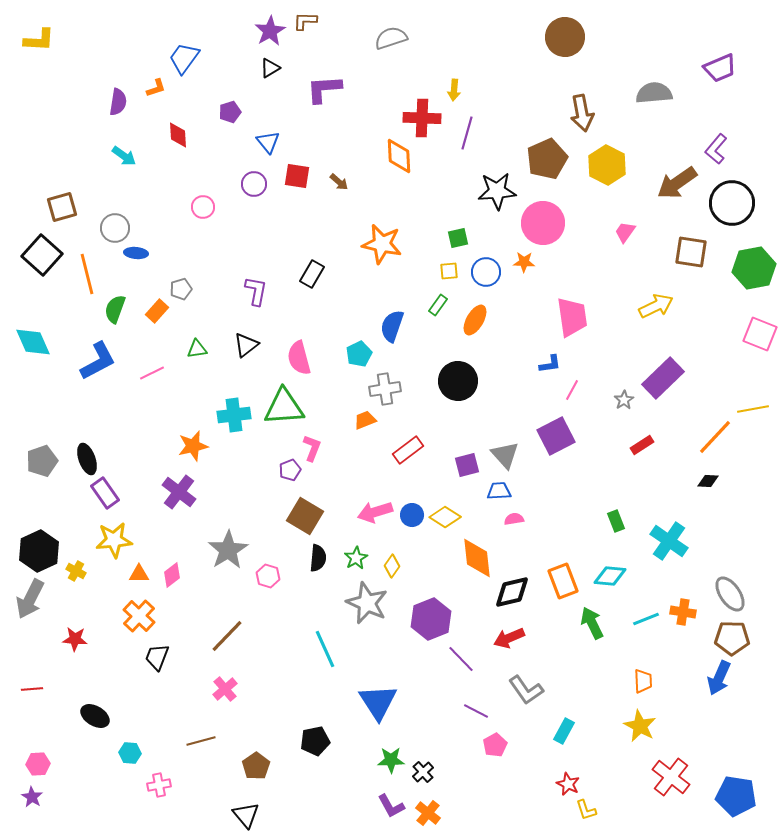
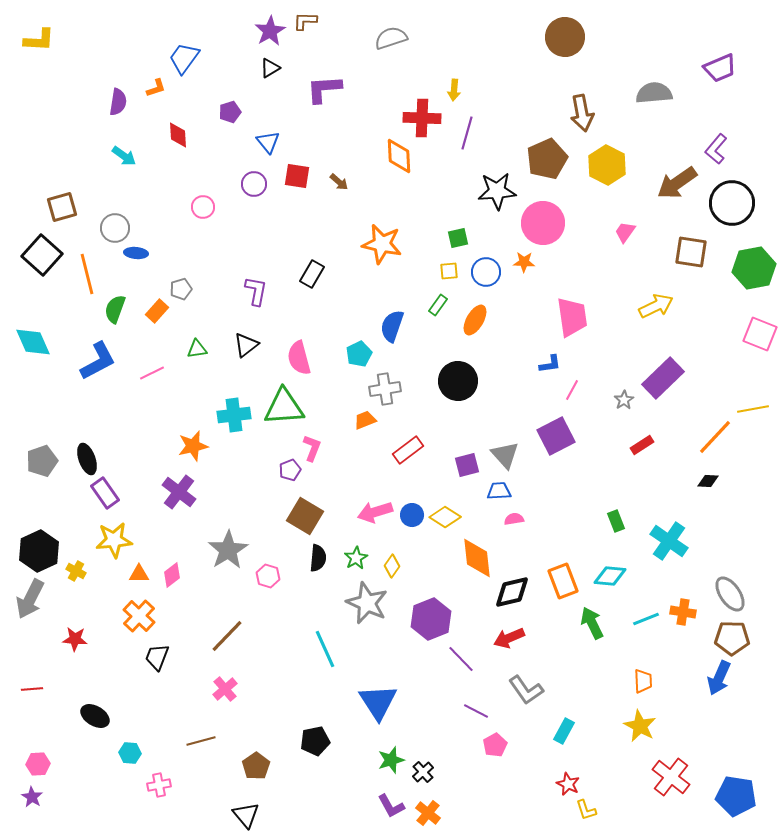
green star at (391, 760): rotated 16 degrees counterclockwise
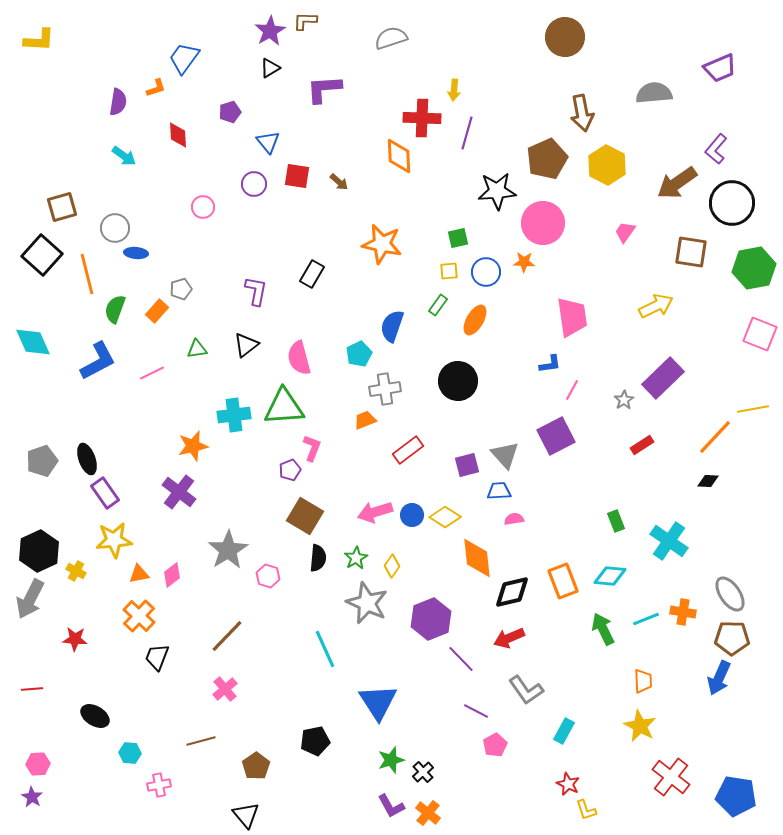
orange triangle at (139, 574): rotated 10 degrees counterclockwise
green arrow at (592, 623): moved 11 px right, 6 px down
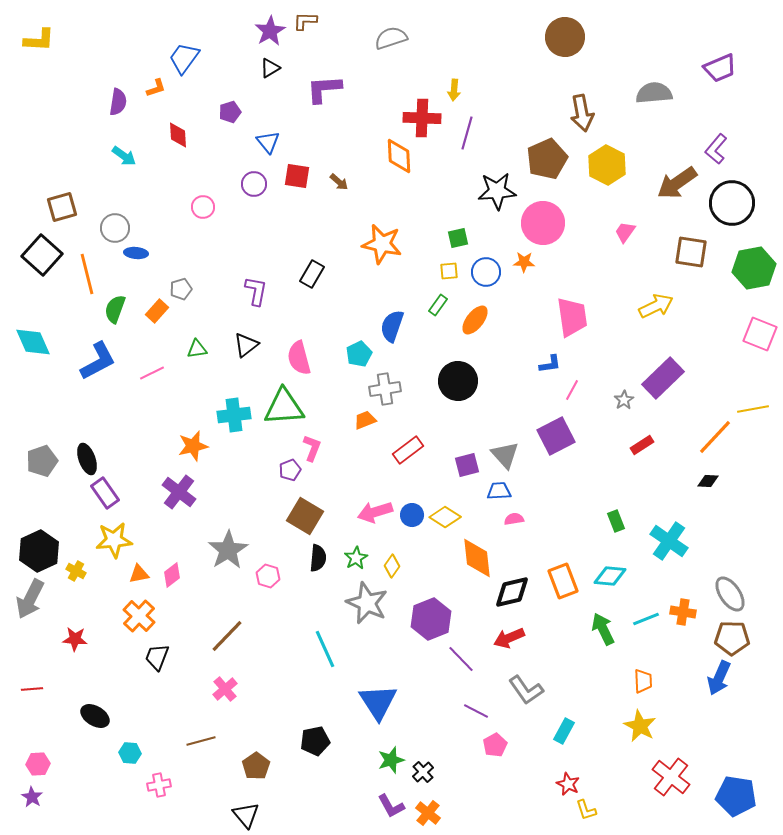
orange ellipse at (475, 320): rotated 8 degrees clockwise
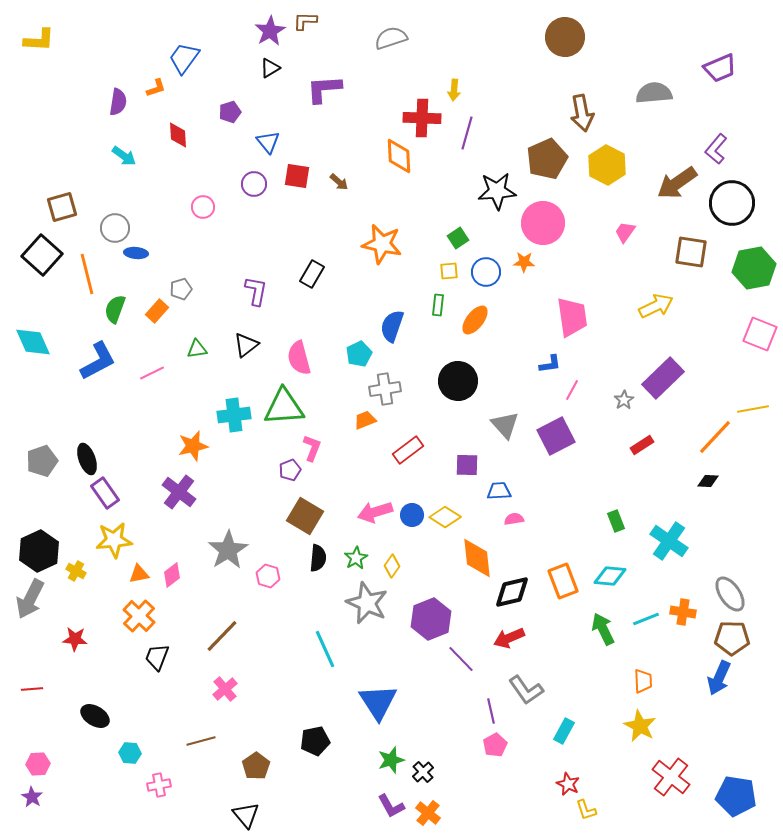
green square at (458, 238): rotated 20 degrees counterclockwise
green rectangle at (438, 305): rotated 30 degrees counterclockwise
gray triangle at (505, 455): moved 30 px up
purple square at (467, 465): rotated 15 degrees clockwise
brown line at (227, 636): moved 5 px left
purple line at (476, 711): moved 15 px right; rotated 50 degrees clockwise
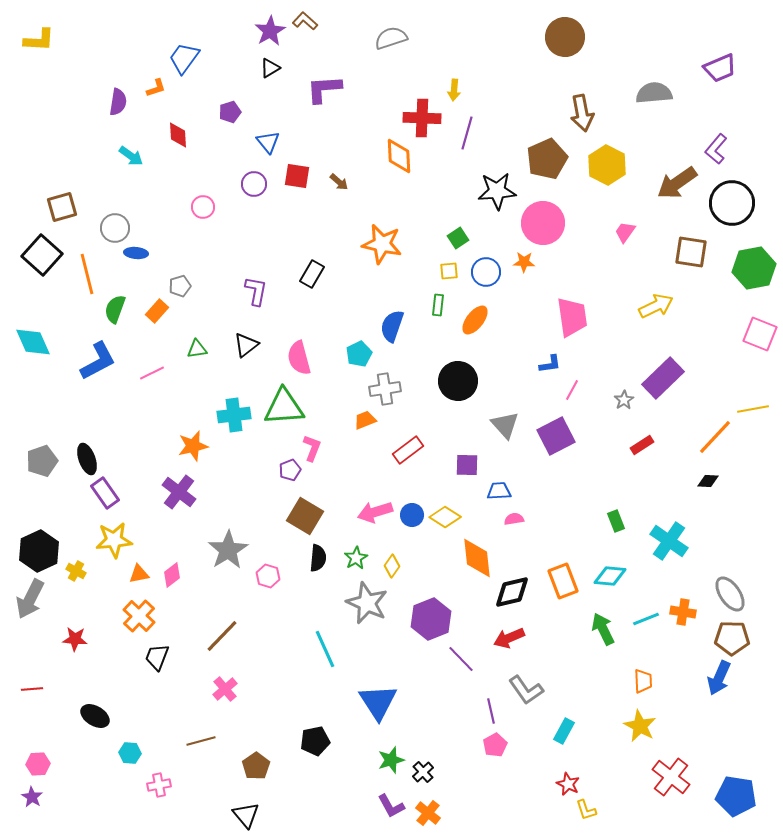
brown L-shape at (305, 21): rotated 40 degrees clockwise
cyan arrow at (124, 156): moved 7 px right
gray pentagon at (181, 289): moved 1 px left, 3 px up
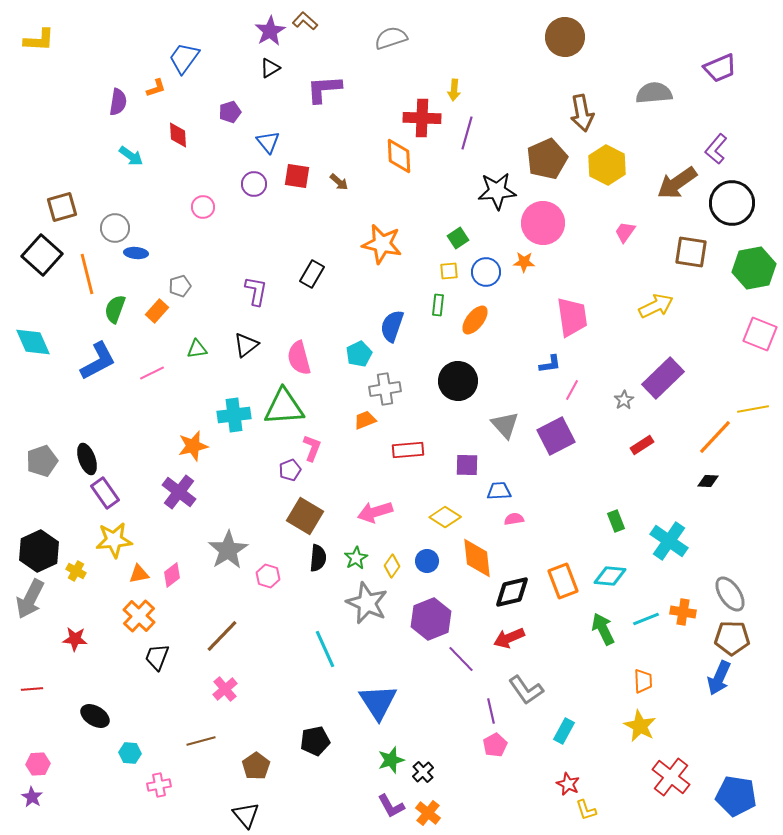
red rectangle at (408, 450): rotated 32 degrees clockwise
blue circle at (412, 515): moved 15 px right, 46 px down
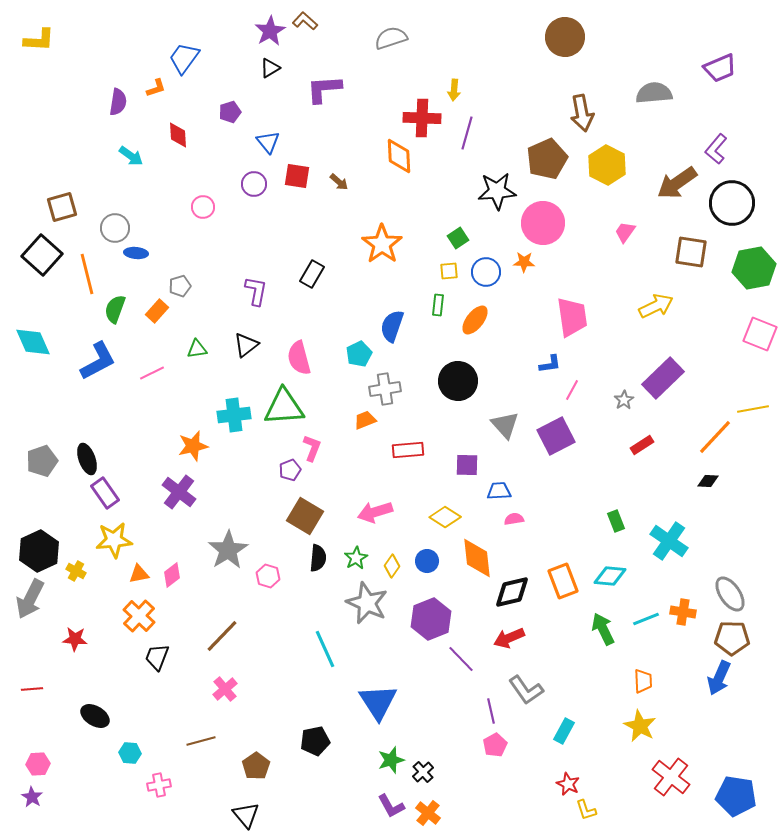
orange star at (382, 244): rotated 24 degrees clockwise
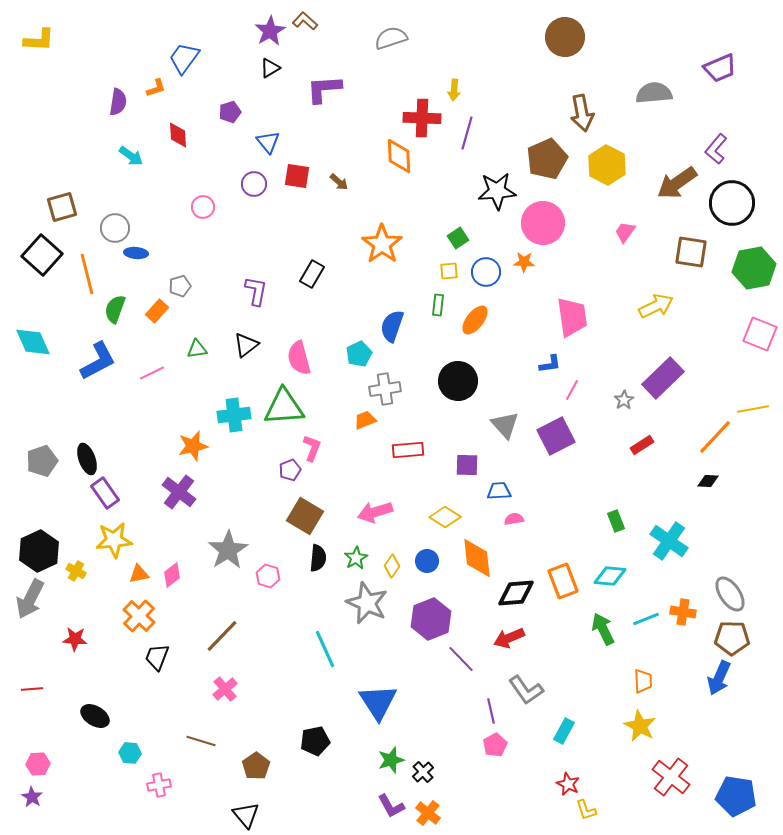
black diamond at (512, 592): moved 4 px right, 1 px down; rotated 9 degrees clockwise
brown line at (201, 741): rotated 32 degrees clockwise
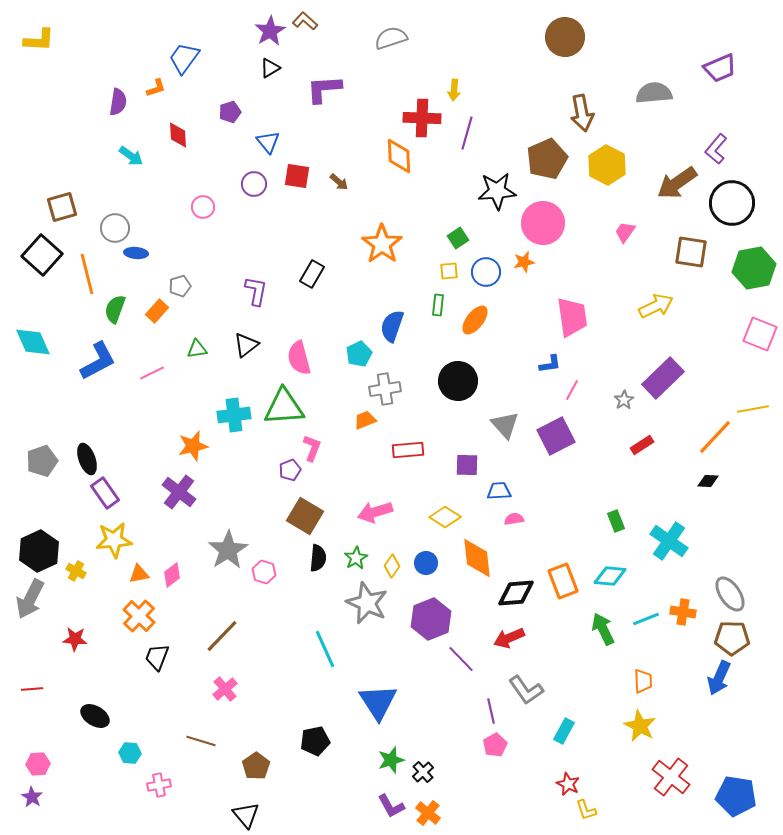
orange star at (524, 262): rotated 15 degrees counterclockwise
blue circle at (427, 561): moved 1 px left, 2 px down
pink hexagon at (268, 576): moved 4 px left, 4 px up
